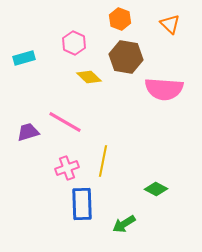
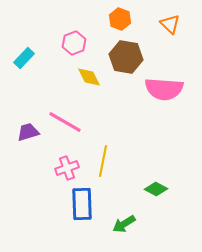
pink hexagon: rotated 15 degrees clockwise
cyan rectangle: rotated 30 degrees counterclockwise
yellow diamond: rotated 20 degrees clockwise
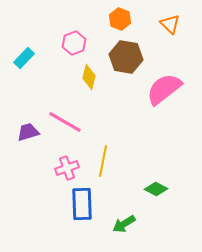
yellow diamond: rotated 40 degrees clockwise
pink semicircle: rotated 138 degrees clockwise
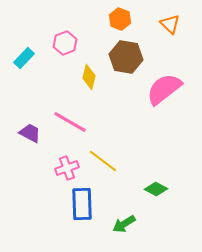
pink hexagon: moved 9 px left
pink line: moved 5 px right
purple trapezoid: moved 2 px right, 1 px down; rotated 45 degrees clockwise
yellow line: rotated 64 degrees counterclockwise
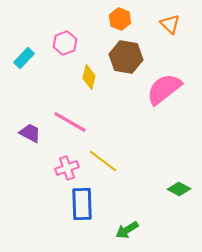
green diamond: moved 23 px right
green arrow: moved 3 px right, 6 px down
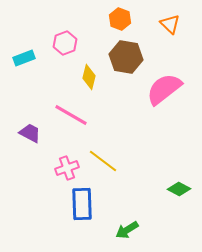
cyan rectangle: rotated 25 degrees clockwise
pink line: moved 1 px right, 7 px up
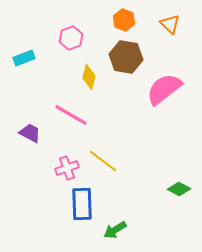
orange hexagon: moved 4 px right, 1 px down
pink hexagon: moved 6 px right, 5 px up
green arrow: moved 12 px left
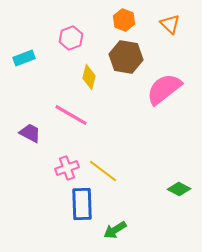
yellow line: moved 10 px down
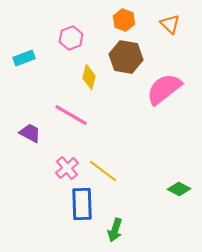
pink cross: rotated 20 degrees counterclockwise
green arrow: rotated 40 degrees counterclockwise
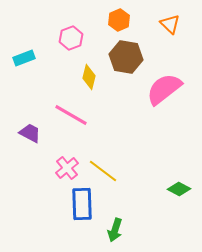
orange hexagon: moved 5 px left; rotated 15 degrees clockwise
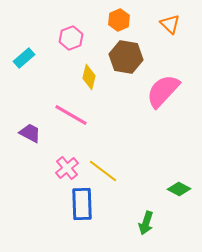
cyan rectangle: rotated 20 degrees counterclockwise
pink semicircle: moved 1 px left, 2 px down; rotated 9 degrees counterclockwise
green arrow: moved 31 px right, 7 px up
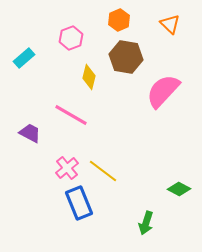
blue rectangle: moved 3 px left, 1 px up; rotated 20 degrees counterclockwise
